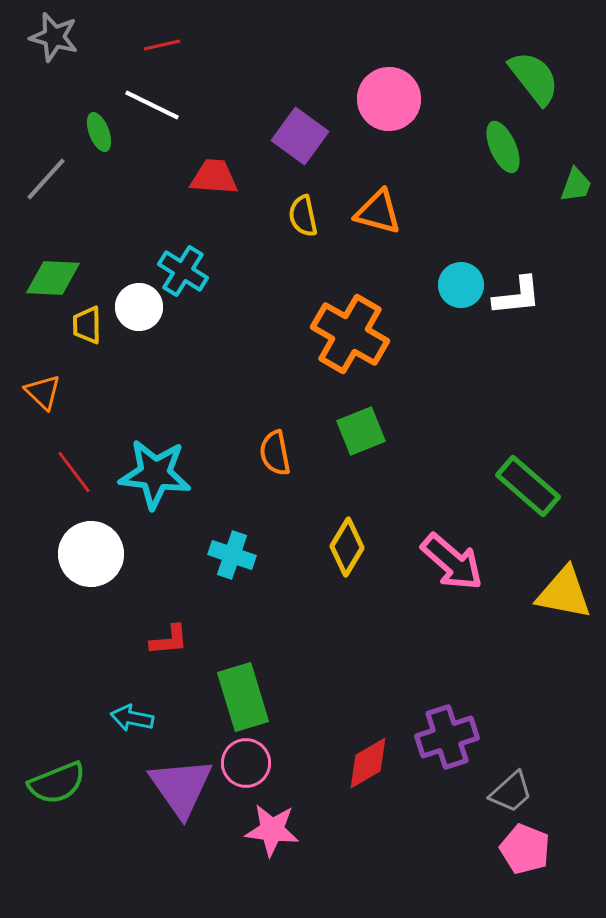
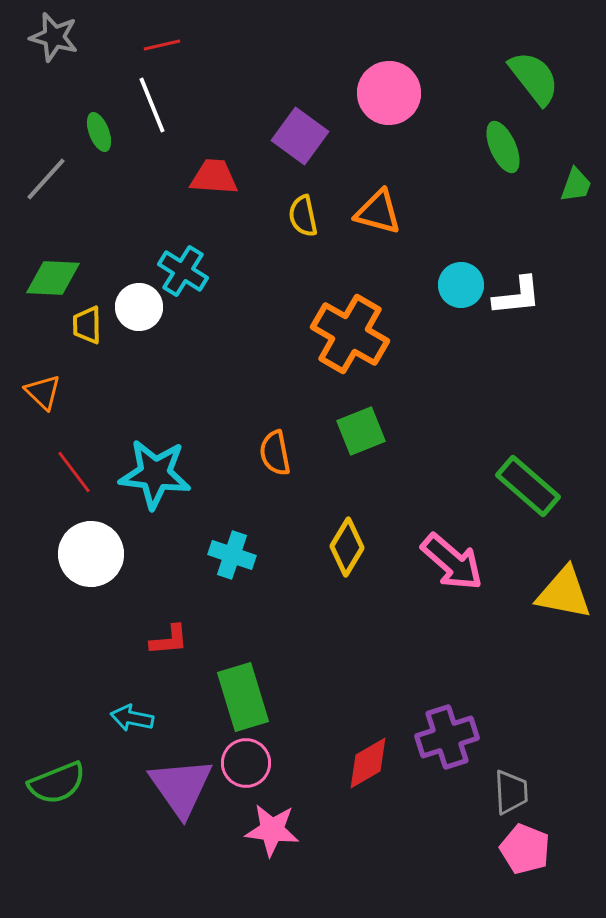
pink circle at (389, 99): moved 6 px up
white line at (152, 105): rotated 42 degrees clockwise
gray trapezoid at (511, 792): rotated 51 degrees counterclockwise
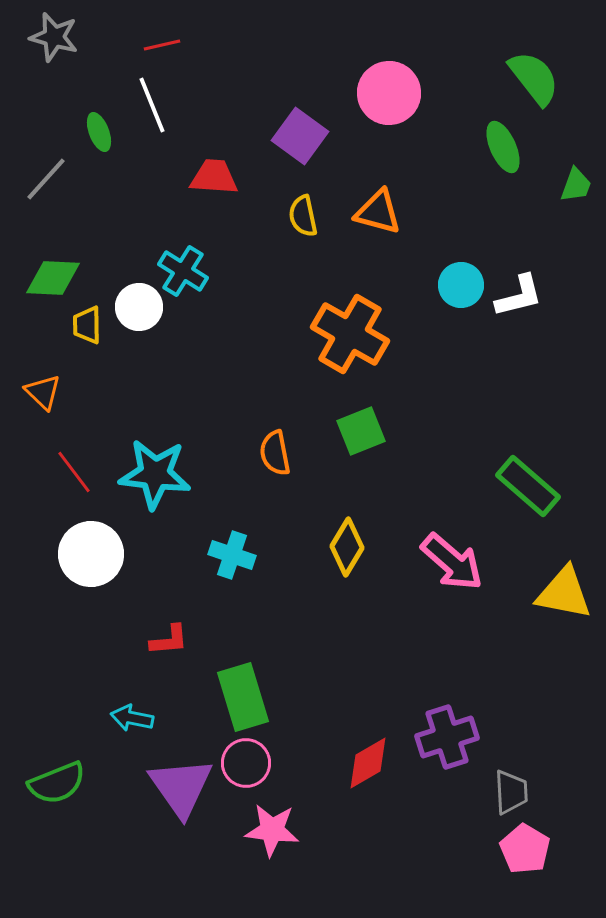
white L-shape at (517, 296): moved 2 px right; rotated 8 degrees counterclockwise
pink pentagon at (525, 849): rotated 9 degrees clockwise
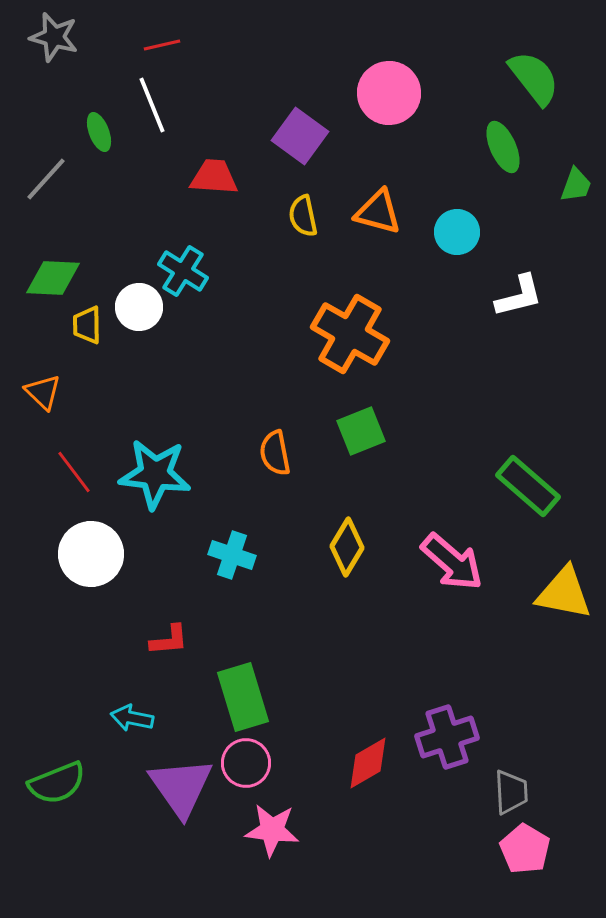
cyan circle at (461, 285): moved 4 px left, 53 px up
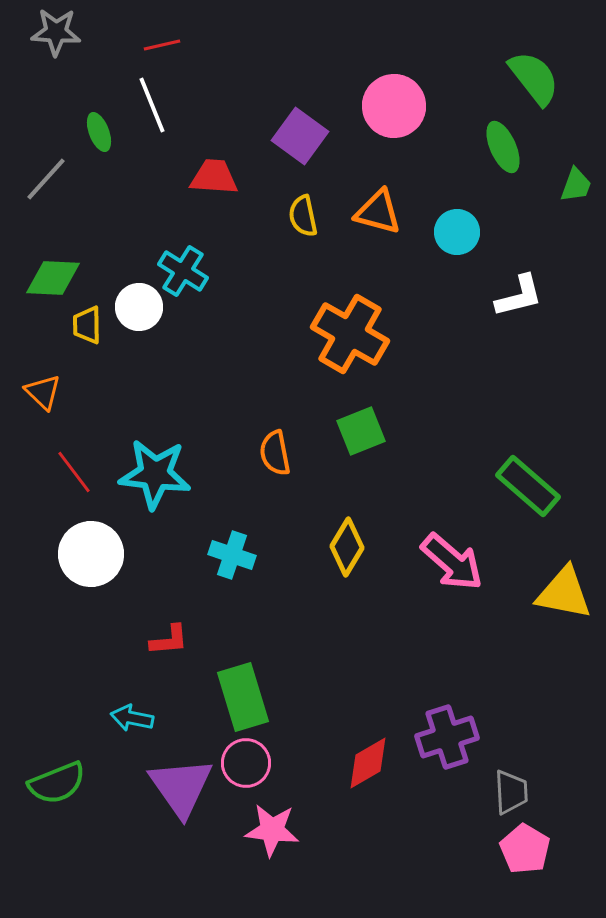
gray star at (54, 37): moved 2 px right, 5 px up; rotated 12 degrees counterclockwise
pink circle at (389, 93): moved 5 px right, 13 px down
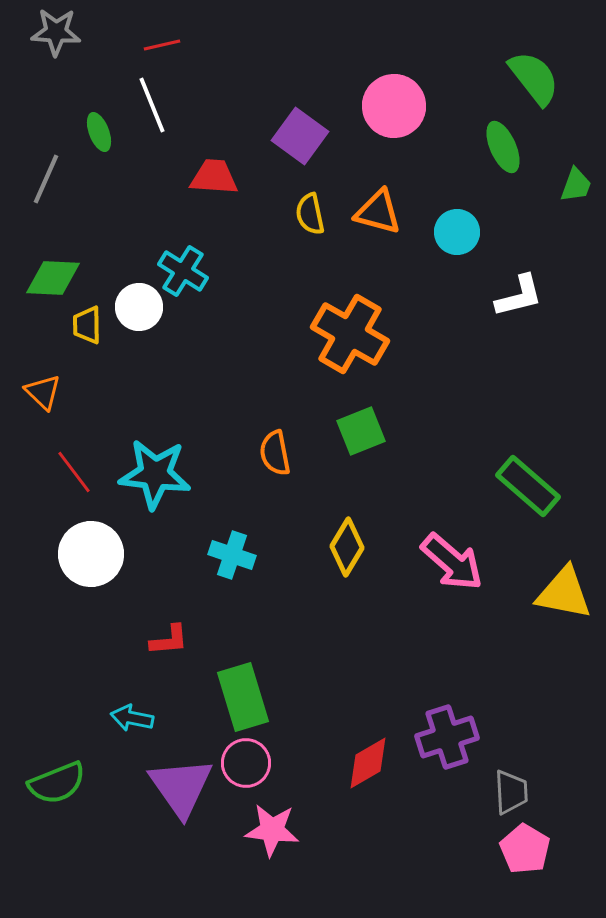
gray line at (46, 179): rotated 18 degrees counterclockwise
yellow semicircle at (303, 216): moved 7 px right, 2 px up
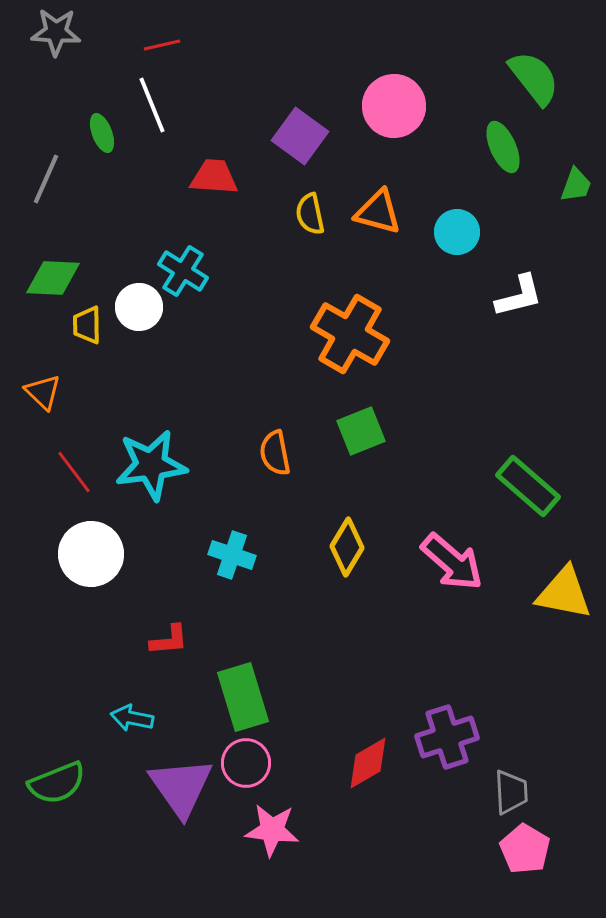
green ellipse at (99, 132): moved 3 px right, 1 px down
cyan star at (155, 474): moved 4 px left, 9 px up; rotated 14 degrees counterclockwise
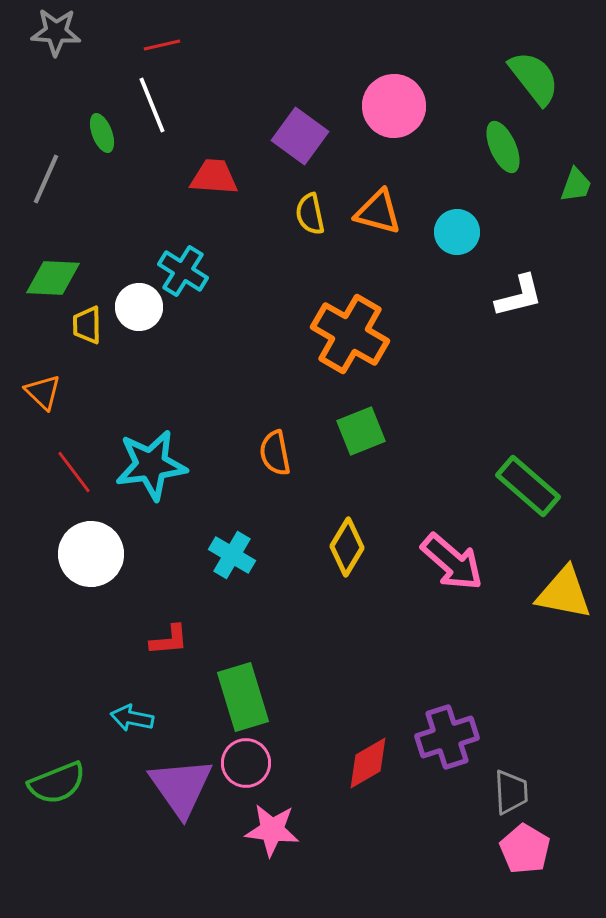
cyan cross at (232, 555): rotated 12 degrees clockwise
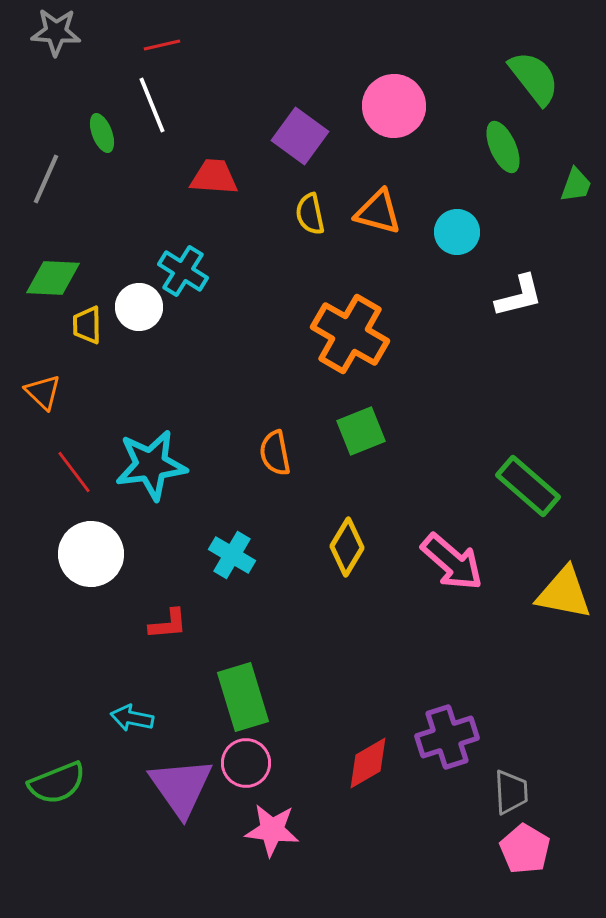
red L-shape at (169, 640): moved 1 px left, 16 px up
